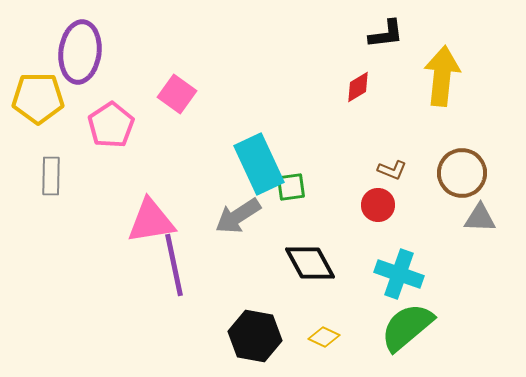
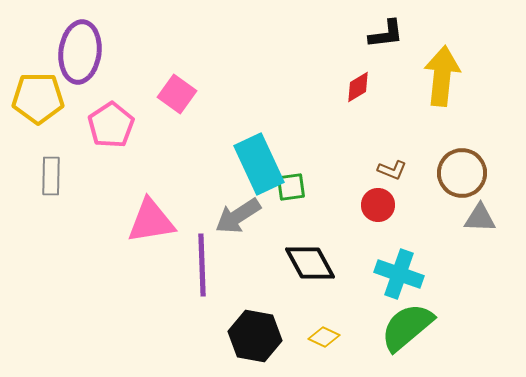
purple line: moved 28 px right; rotated 10 degrees clockwise
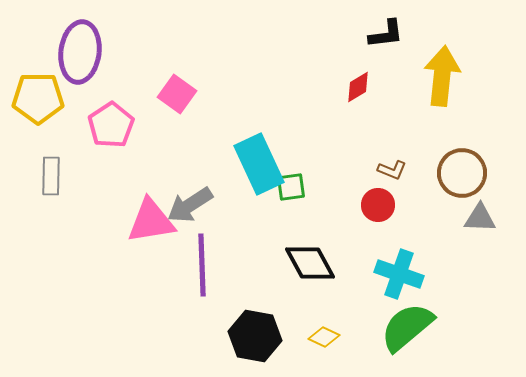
gray arrow: moved 48 px left, 11 px up
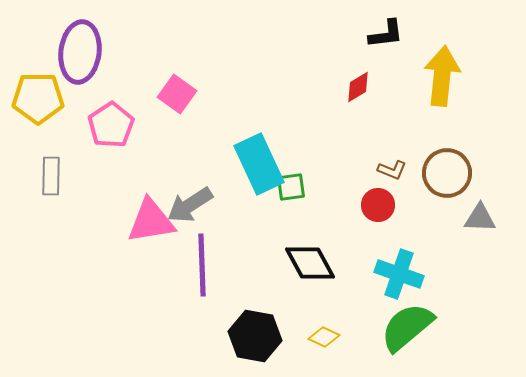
brown circle: moved 15 px left
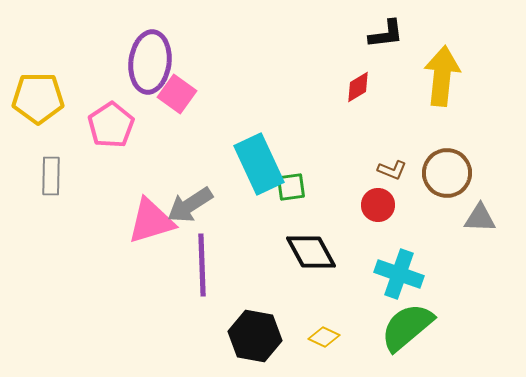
purple ellipse: moved 70 px right, 10 px down
pink triangle: rotated 8 degrees counterclockwise
black diamond: moved 1 px right, 11 px up
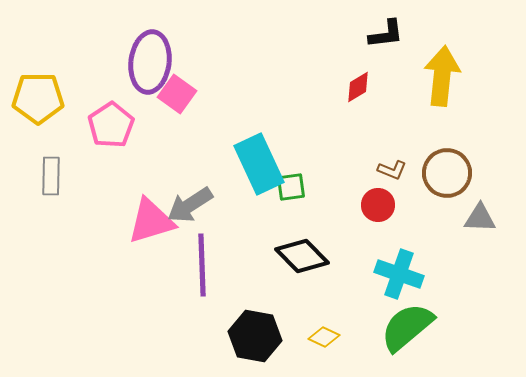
black diamond: moved 9 px left, 4 px down; rotated 16 degrees counterclockwise
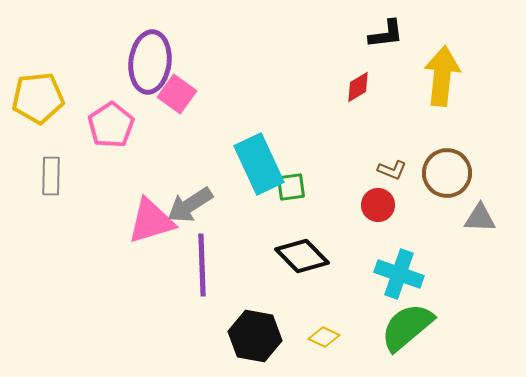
yellow pentagon: rotated 6 degrees counterclockwise
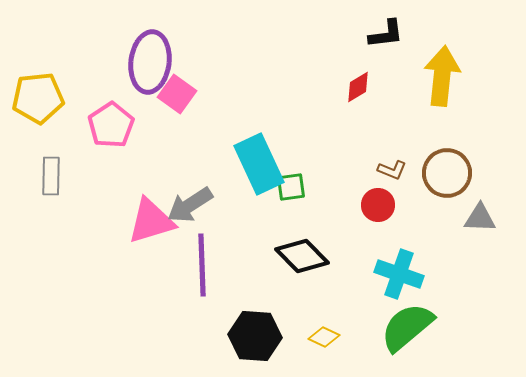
black hexagon: rotated 6 degrees counterclockwise
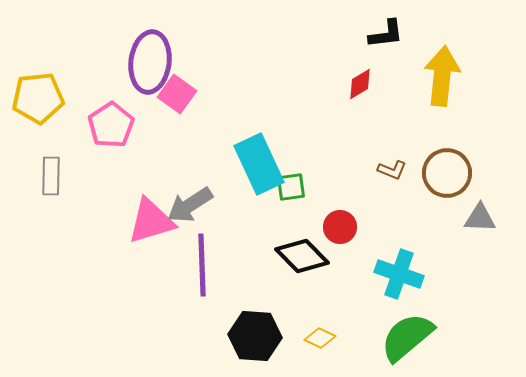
red diamond: moved 2 px right, 3 px up
red circle: moved 38 px left, 22 px down
green semicircle: moved 10 px down
yellow diamond: moved 4 px left, 1 px down
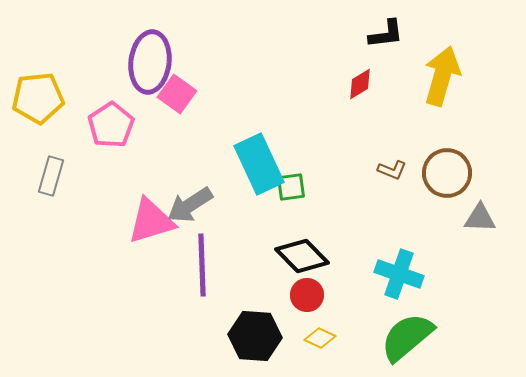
yellow arrow: rotated 10 degrees clockwise
gray rectangle: rotated 15 degrees clockwise
red circle: moved 33 px left, 68 px down
